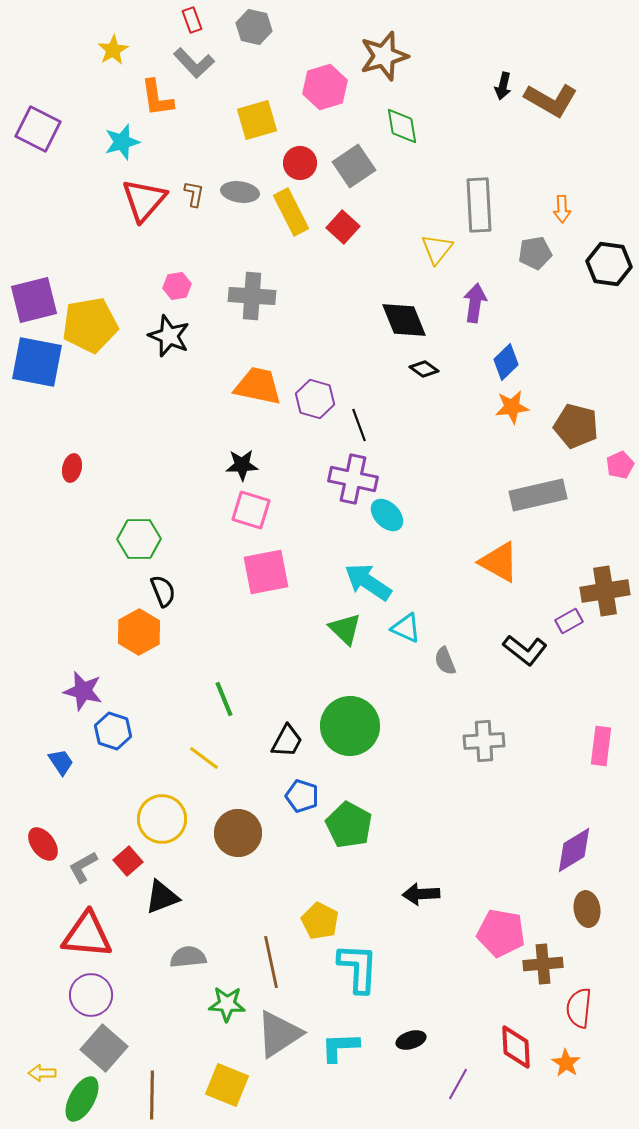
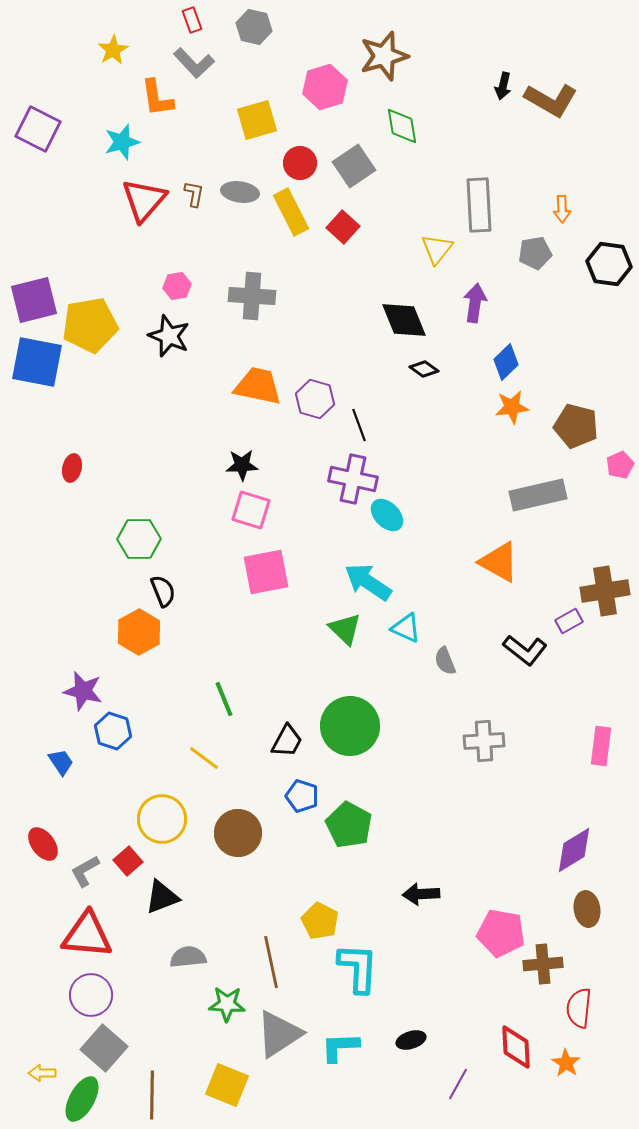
gray L-shape at (83, 867): moved 2 px right, 4 px down
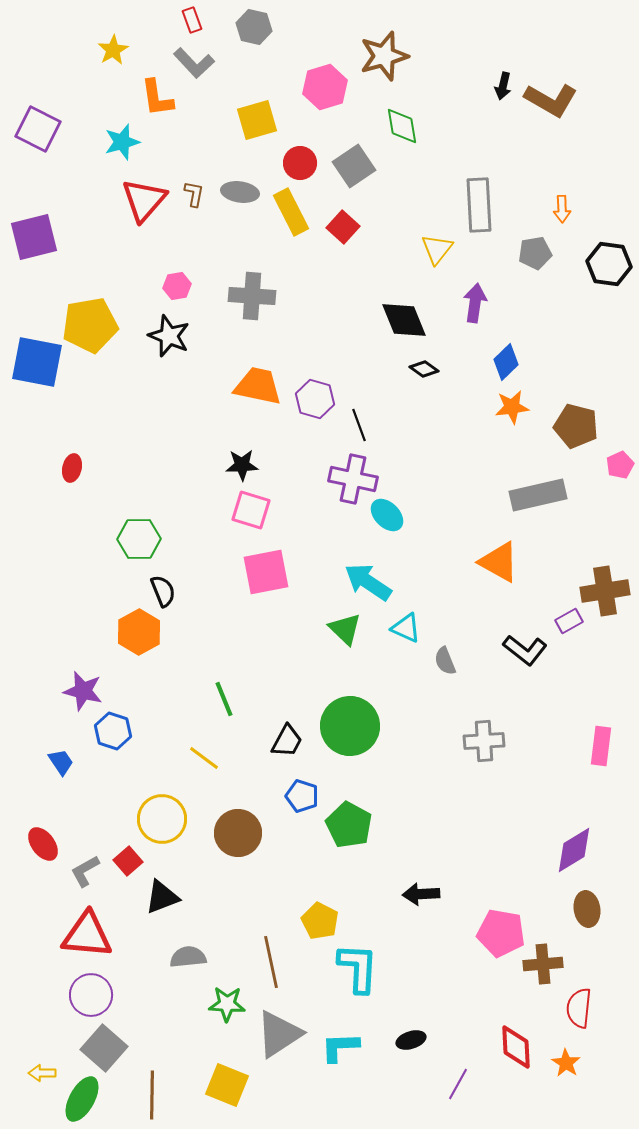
purple square at (34, 300): moved 63 px up
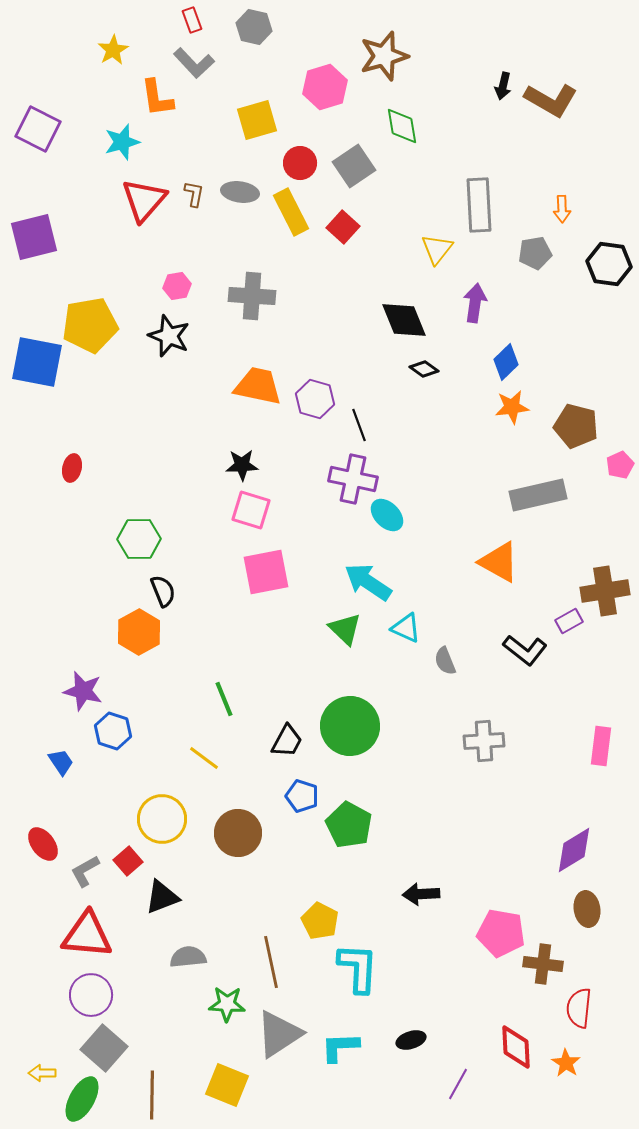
brown cross at (543, 964): rotated 12 degrees clockwise
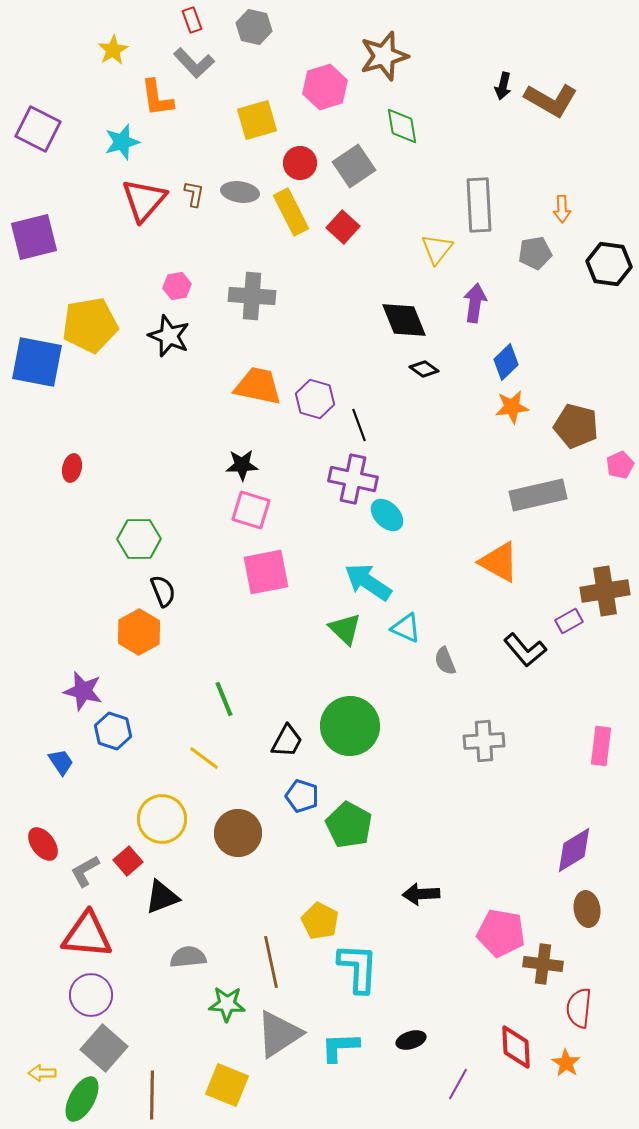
black L-shape at (525, 650): rotated 12 degrees clockwise
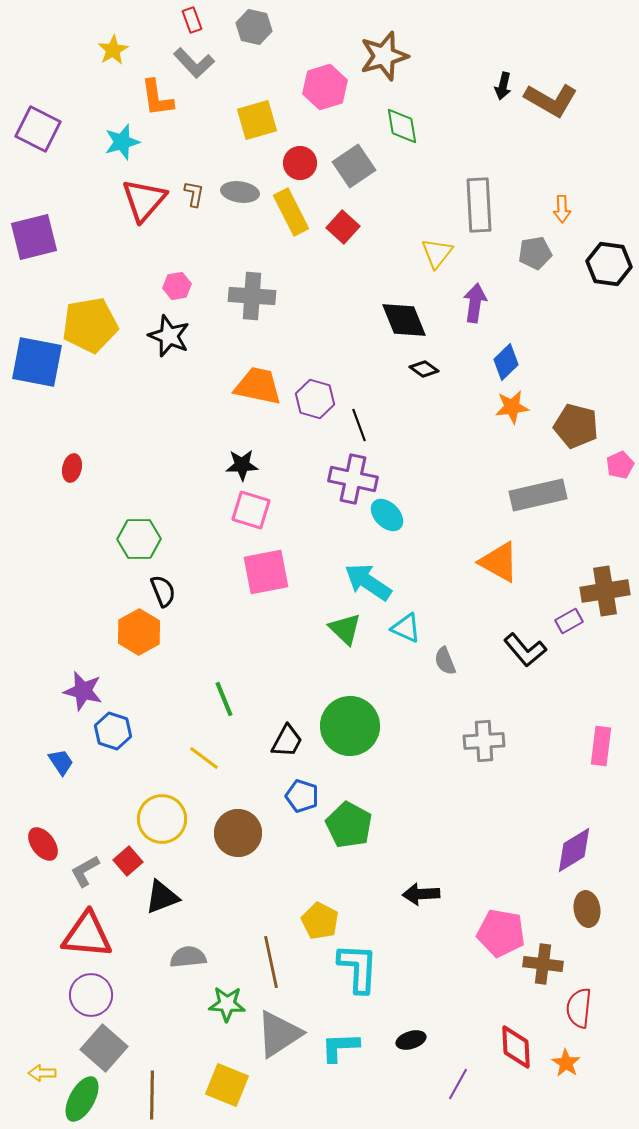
yellow triangle at (437, 249): moved 4 px down
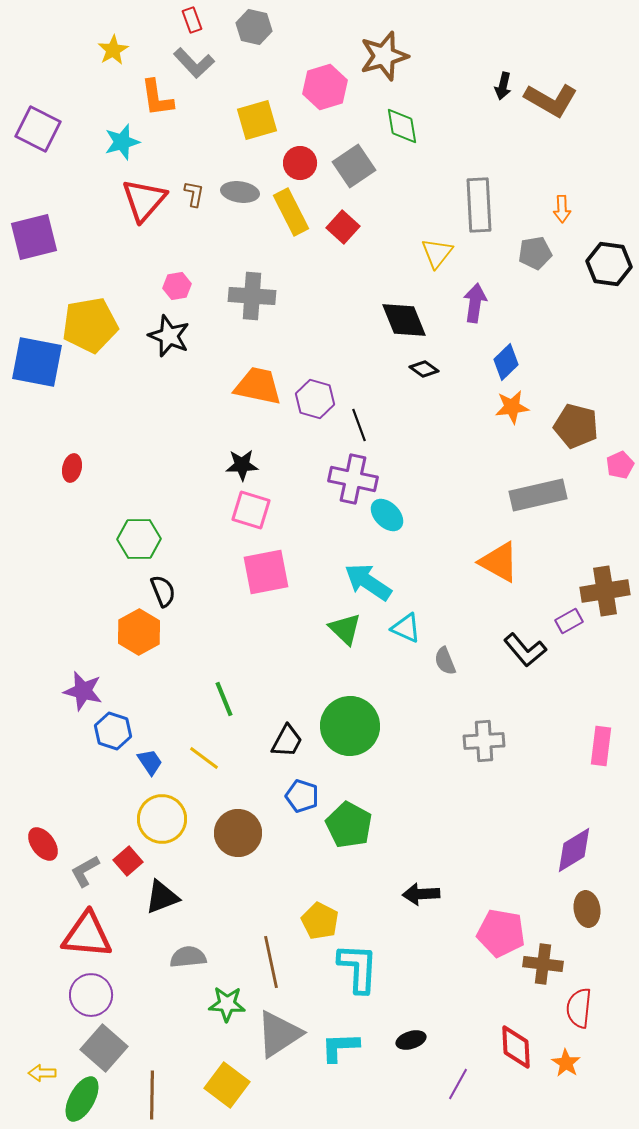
blue trapezoid at (61, 762): moved 89 px right
yellow square at (227, 1085): rotated 15 degrees clockwise
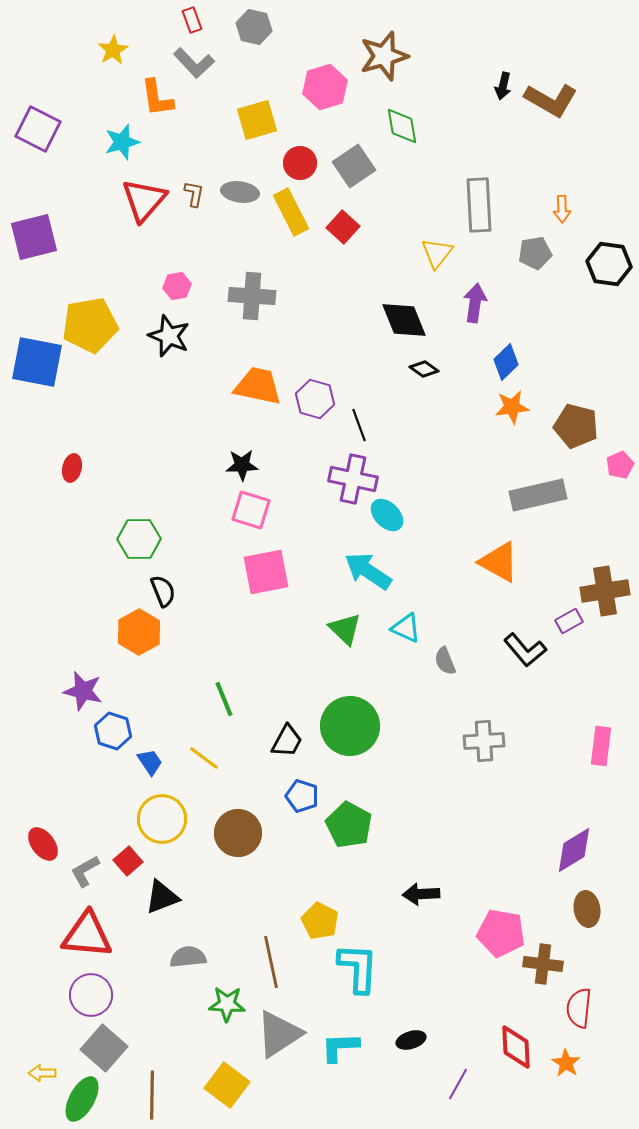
cyan arrow at (368, 582): moved 11 px up
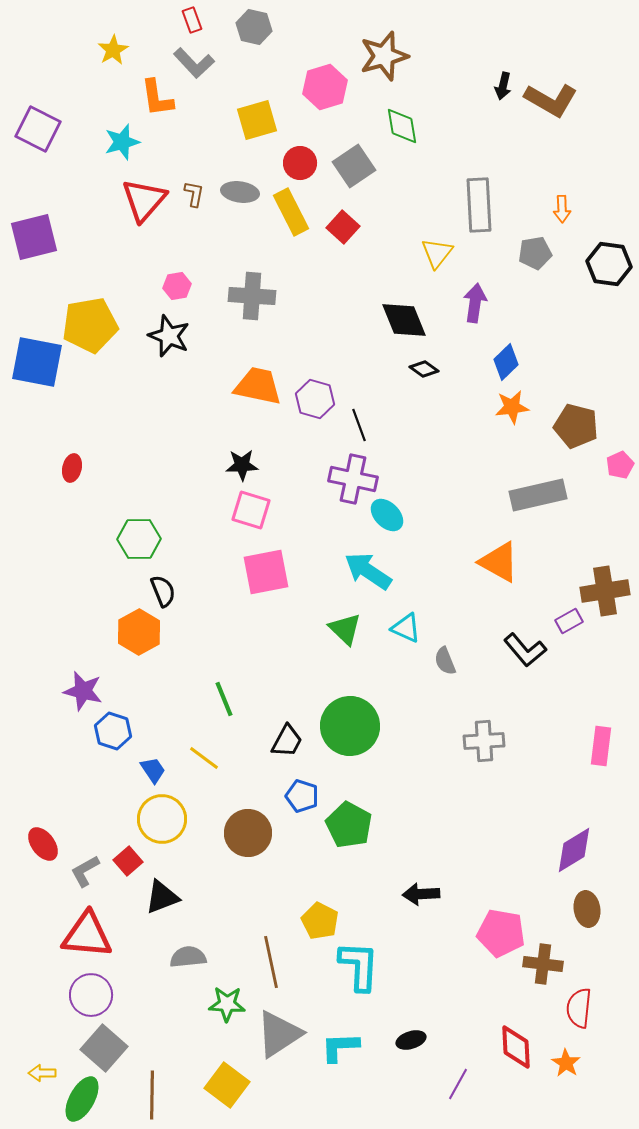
blue trapezoid at (150, 762): moved 3 px right, 8 px down
brown circle at (238, 833): moved 10 px right
cyan L-shape at (358, 968): moved 1 px right, 2 px up
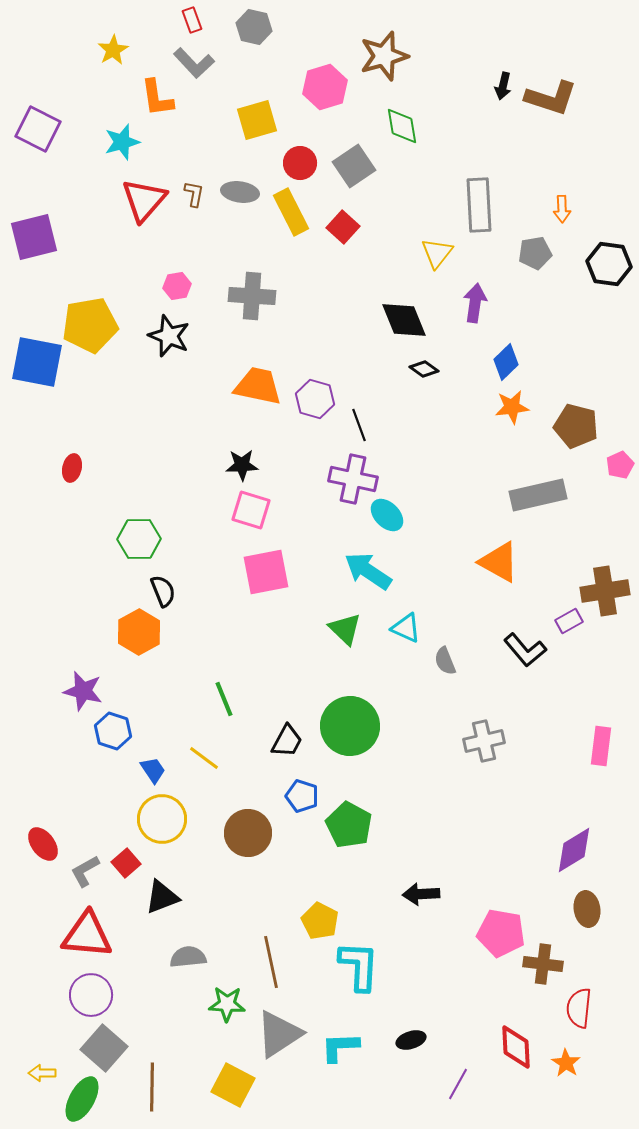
brown L-shape at (551, 100): moved 2 px up; rotated 12 degrees counterclockwise
gray cross at (484, 741): rotated 9 degrees counterclockwise
red square at (128, 861): moved 2 px left, 2 px down
yellow square at (227, 1085): moved 6 px right; rotated 9 degrees counterclockwise
brown line at (152, 1095): moved 8 px up
